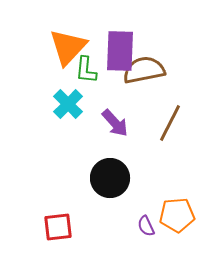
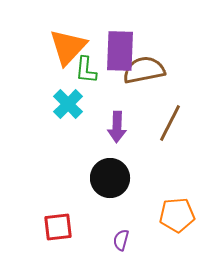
purple arrow: moved 2 px right, 4 px down; rotated 44 degrees clockwise
purple semicircle: moved 25 px left, 14 px down; rotated 40 degrees clockwise
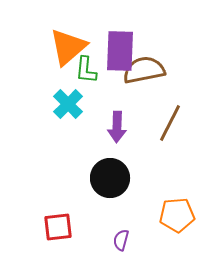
orange triangle: rotated 6 degrees clockwise
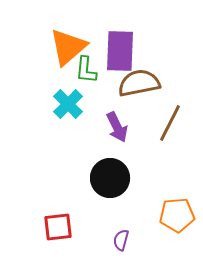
brown semicircle: moved 5 px left, 13 px down
purple arrow: rotated 28 degrees counterclockwise
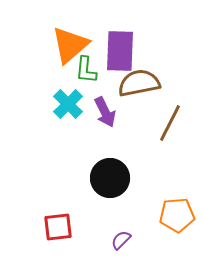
orange triangle: moved 2 px right, 2 px up
purple arrow: moved 12 px left, 15 px up
purple semicircle: rotated 30 degrees clockwise
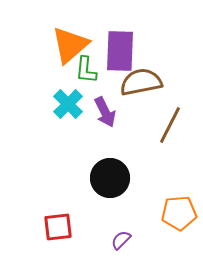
brown semicircle: moved 2 px right, 1 px up
brown line: moved 2 px down
orange pentagon: moved 2 px right, 2 px up
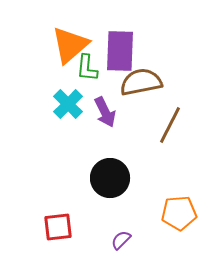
green L-shape: moved 1 px right, 2 px up
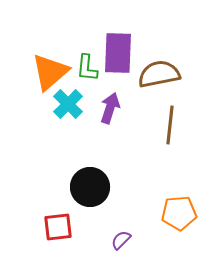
orange triangle: moved 20 px left, 27 px down
purple rectangle: moved 2 px left, 2 px down
brown semicircle: moved 18 px right, 8 px up
purple arrow: moved 5 px right, 4 px up; rotated 136 degrees counterclockwise
brown line: rotated 21 degrees counterclockwise
black circle: moved 20 px left, 9 px down
